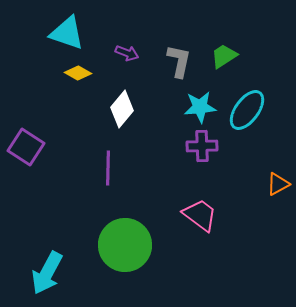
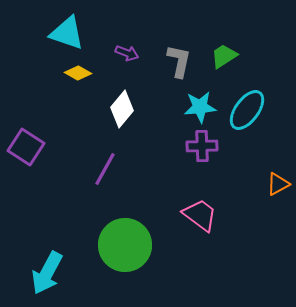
purple line: moved 3 px left, 1 px down; rotated 28 degrees clockwise
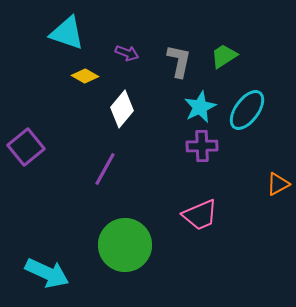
yellow diamond: moved 7 px right, 3 px down
cyan star: rotated 20 degrees counterclockwise
purple square: rotated 18 degrees clockwise
pink trapezoid: rotated 120 degrees clockwise
cyan arrow: rotated 93 degrees counterclockwise
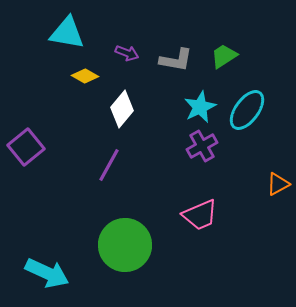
cyan triangle: rotated 9 degrees counterclockwise
gray L-shape: moved 3 px left, 1 px up; rotated 88 degrees clockwise
purple cross: rotated 28 degrees counterclockwise
purple line: moved 4 px right, 4 px up
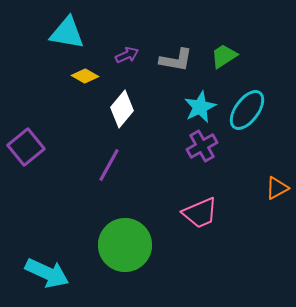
purple arrow: moved 2 px down; rotated 45 degrees counterclockwise
orange triangle: moved 1 px left, 4 px down
pink trapezoid: moved 2 px up
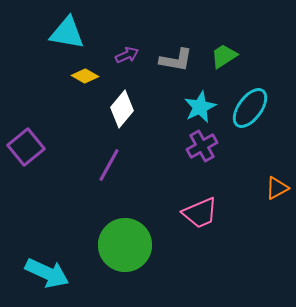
cyan ellipse: moved 3 px right, 2 px up
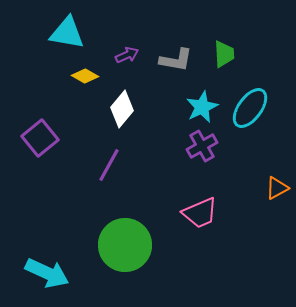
green trapezoid: moved 2 px up; rotated 120 degrees clockwise
cyan star: moved 2 px right
purple square: moved 14 px right, 9 px up
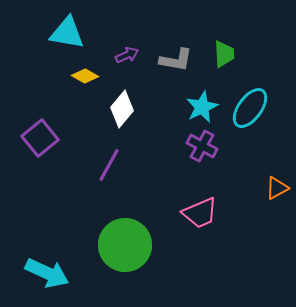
purple cross: rotated 32 degrees counterclockwise
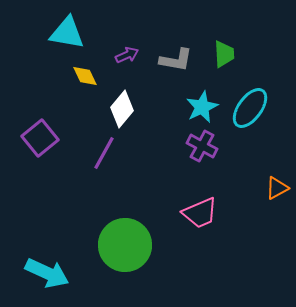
yellow diamond: rotated 36 degrees clockwise
purple line: moved 5 px left, 12 px up
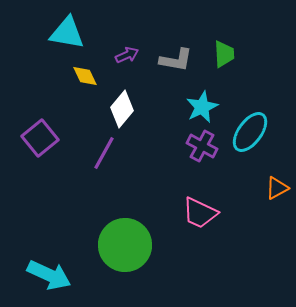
cyan ellipse: moved 24 px down
pink trapezoid: rotated 48 degrees clockwise
cyan arrow: moved 2 px right, 2 px down
